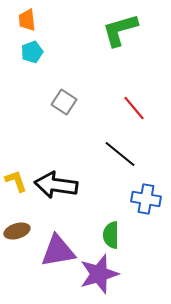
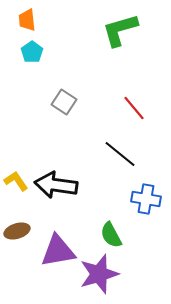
cyan pentagon: rotated 15 degrees counterclockwise
yellow L-shape: rotated 15 degrees counterclockwise
green semicircle: rotated 28 degrees counterclockwise
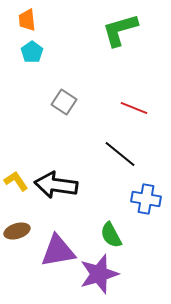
red line: rotated 28 degrees counterclockwise
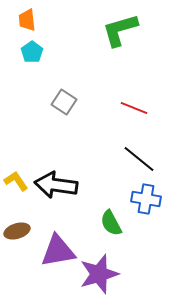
black line: moved 19 px right, 5 px down
green semicircle: moved 12 px up
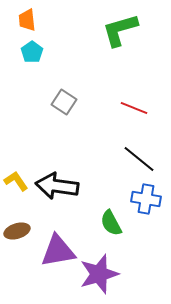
black arrow: moved 1 px right, 1 px down
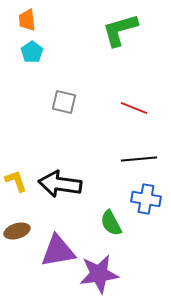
gray square: rotated 20 degrees counterclockwise
black line: rotated 44 degrees counterclockwise
yellow L-shape: rotated 15 degrees clockwise
black arrow: moved 3 px right, 2 px up
purple star: rotated 9 degrees clockwise
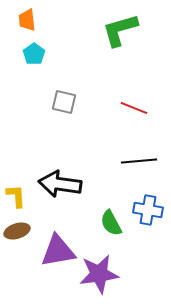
cyan pentagon: moved 2 px right, 2 px down
black line: moved 2 px down
yellow L-shape: moved 15 px down; rotated 15 degrees clockwise
blue cross: moved 2 px right, 11 px down
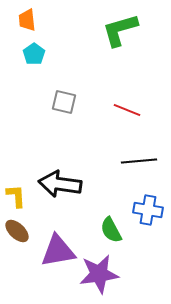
red line: moved 7 px left, 2 px down
green semicircle: moved 7 px down
brown ellipse: rotated 60 degrees clockwise
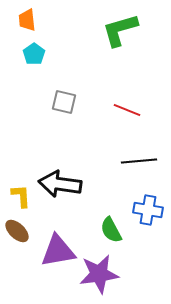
yellow L-shape: moved 5 px right
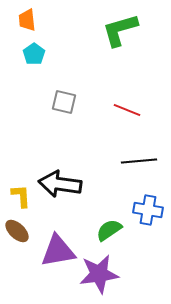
green semicircle: moved 2 px left; rotated 84 degrees clockwise
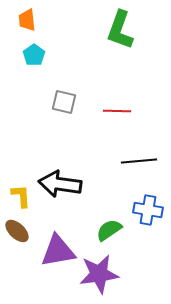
green L-shape: rotated 54 degrees counterclockwise
cyan pentagon: moved 1 px down
red line: moved 10 px left, 1 px down; rotated 20 degrees counterclockwise
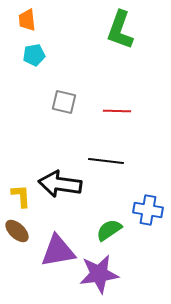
cyan pentagon: rotated 25 degrees clockwise
black line: moved 33 px left; rotated 12 degrees clockwise
